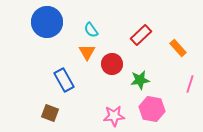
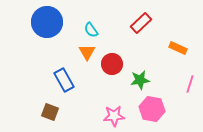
red rectangle: moved 12 px up
orange rectangle: rotated 24 degrees counterclockwise
brown square: moved 1 px up
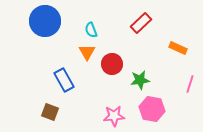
blue circle: moved 2 px left, 1 px up
cyan semicircle: rotated 14 degrees clockwise
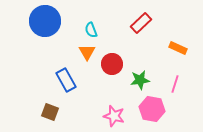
blue rectangle: moved 2 px right
pink line: moved 15 px left
pink star: rotated 20 degrees clockwise
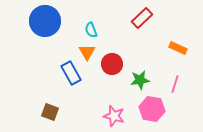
red rectangle: moved 1 px right, 5 px up
blue rectangle: moved 5 px right, 7 px up
